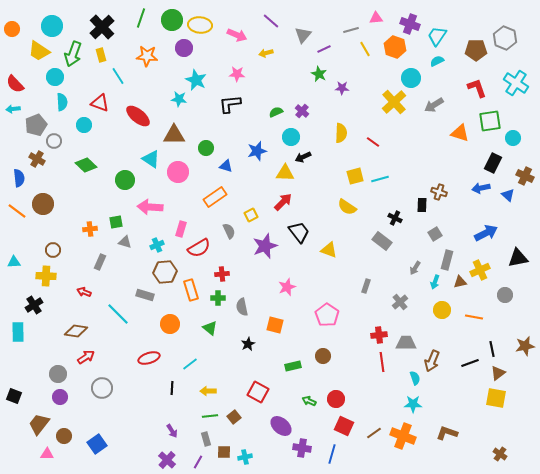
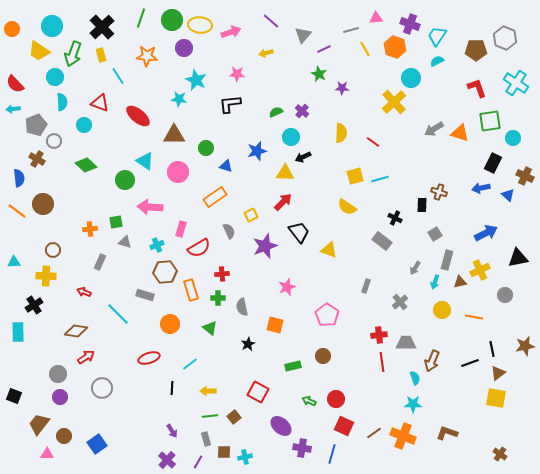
pink arrow at (237, 35): moved 6 px left, 3 px up; rotated 42 degrees counterclockwise
gray arrow at (434, 105): moved 24 px down
cyan triangle at (151, 159): moved 6 px left, 2 px down
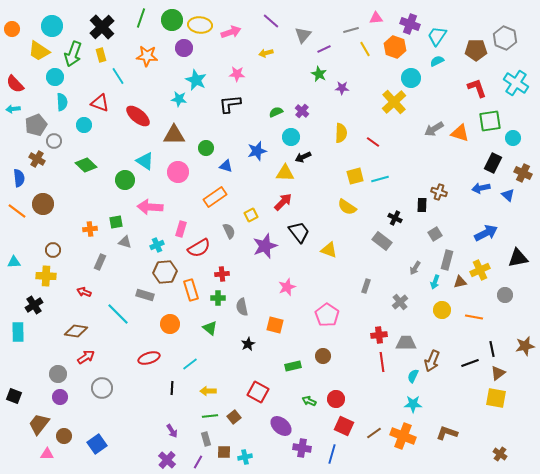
brown cross at (525, 176): moved 2 px left, 3 px up
cyan semicircle at (415, 378): moved 2 px left, 2 px up; rotated 136 degrees counterclockwise
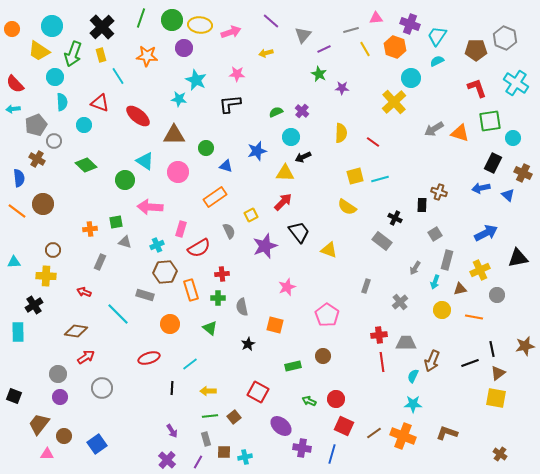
brown triangle at (460, 282): moved 7 px down
gray circle at (505, 295): moved 8 px left
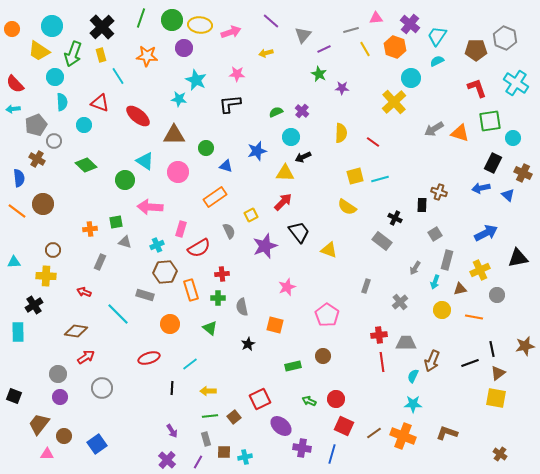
purple cross at (410, 24): rotated 18 degrees clockwise
red square at (258, 392): moved 2 px right, 7 px down; rotated 35 degrees clockwise
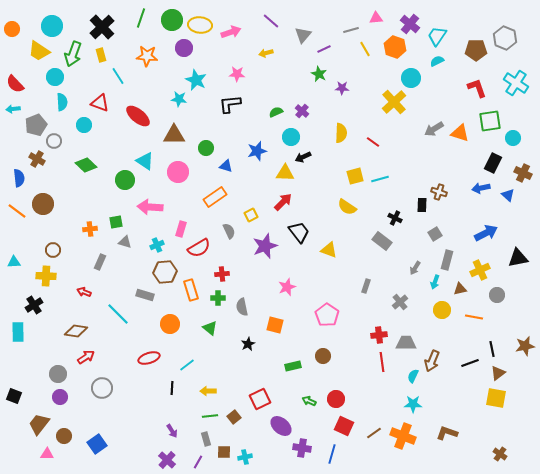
cyan line at (190, 364): moved 3 px left, 1 px down
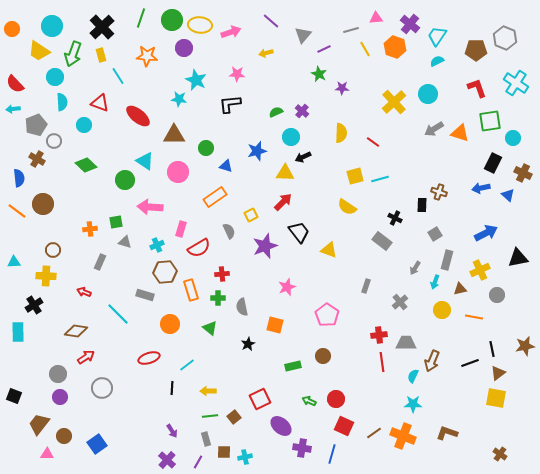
cyan circle at (411, 78): moved 17 px right, 16 px down
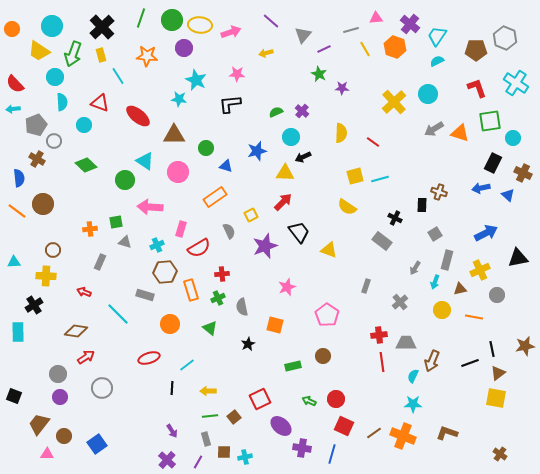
green cross at (218, 298): rotated 24 degrees counterclockwise
